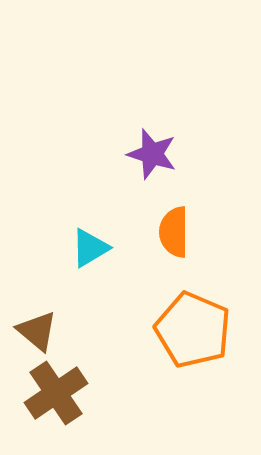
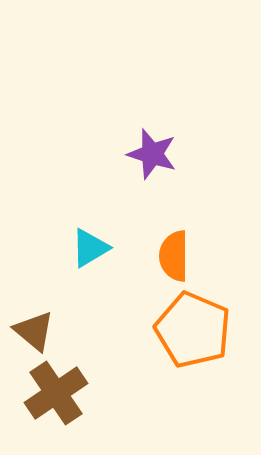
orange semicircle: moved 24 px down
brown triangle: moved 3 px left
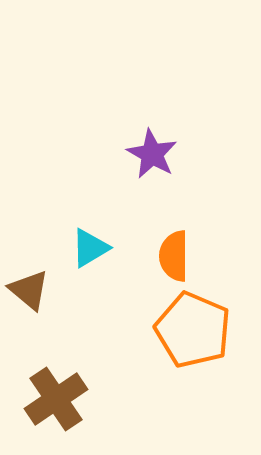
purple star: rotated 12 degrees clockwise
brown triangle: moved 5 px left, 41 px up
brown cross: moved 6 px down
